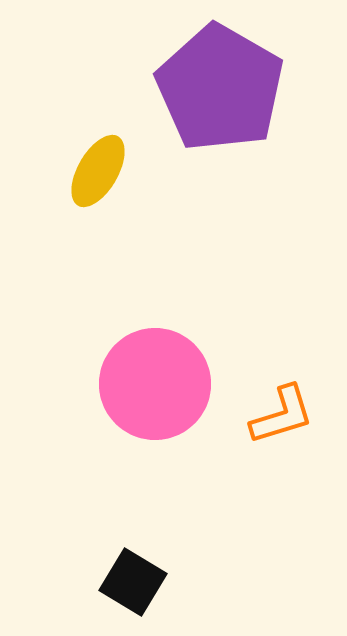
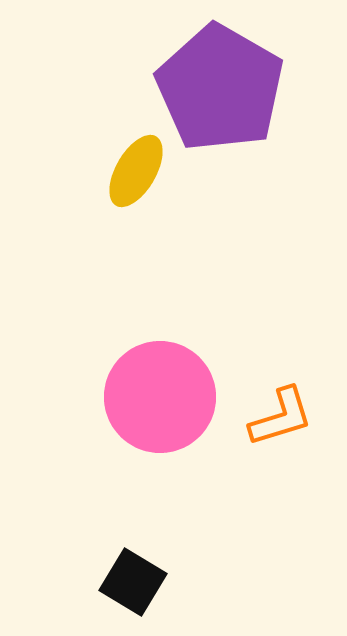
yellow ellipse: moved 38 px right
pink circle: moved 5 px right, 13 px down
orange L-shape: moved 1 px left, 2 px down
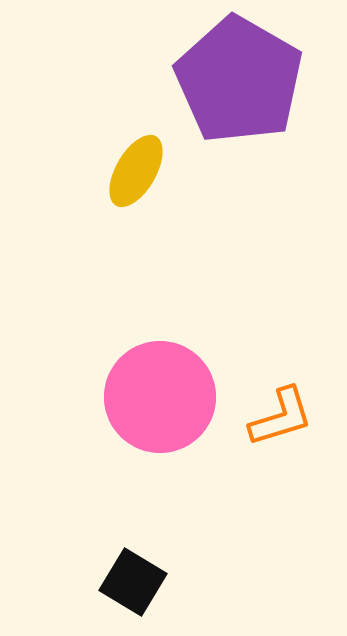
purple pentagon: moved 19 px right, 8 px up
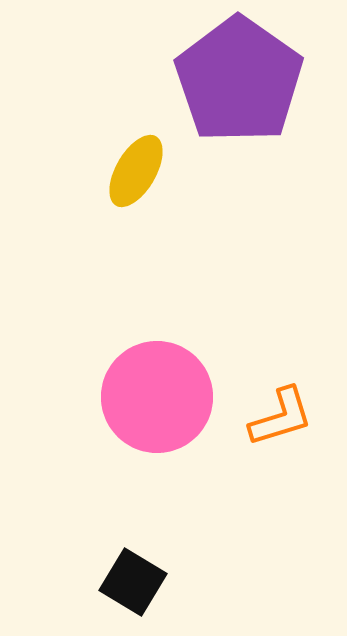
purple pentagon: rotated 5 degrees clockwise
pink circle: moved 3 px left
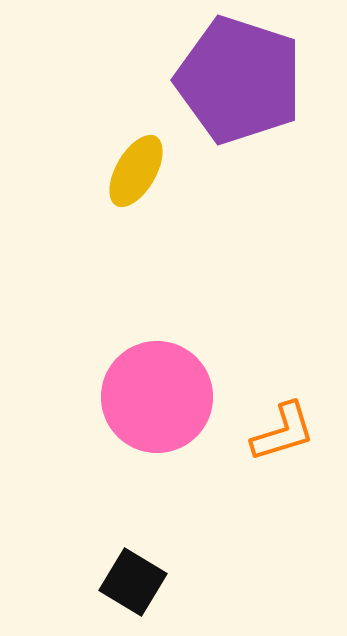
purple pentagon: rotated 17 degrees counterclockwise
orange L-shape: moved 2 px right, 15 px down
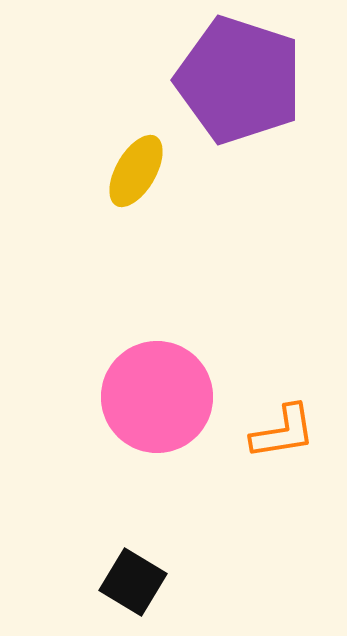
orange L-shape: rotated 8 degrees clockwise
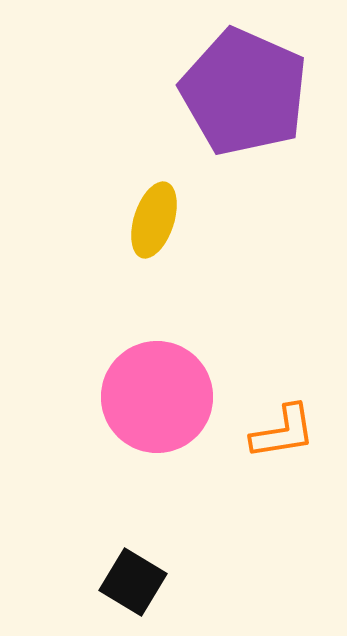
purple pentagon: moved 5 px right, 12 px down; rotated 6 degrees clockwise
yellow ellipse: moved 18 px right, 49 px down; rotated 12 degrees counterclockwise
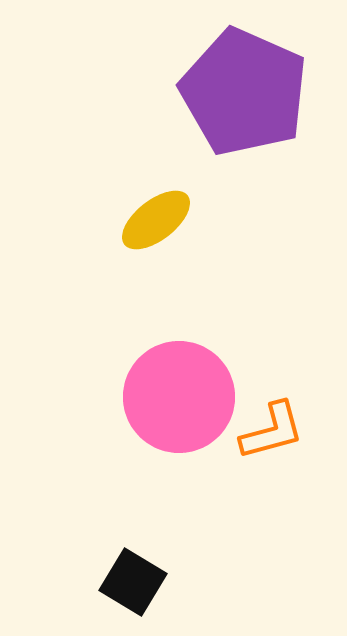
yellow ellipse: moved 2 px right; rotated 34 degrees clockwise
pink circle: moved 22 px right
orange L-shape: moved 11 px left, 1 px up; rotated 6 degrees counterclockwise
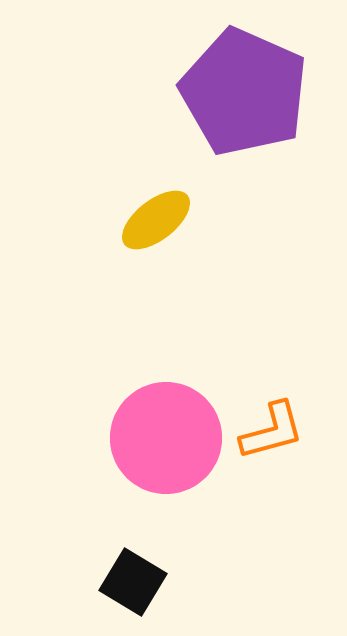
pink circle: moved 13 px left, 41 px down
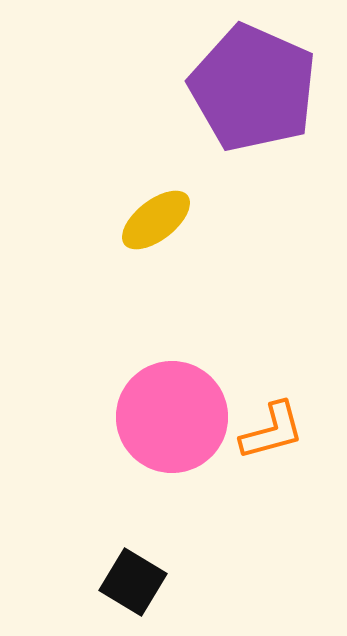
purple pentagon: moved 9 px right, 4 px up
pink circle: moved 6 px right, 21 px up
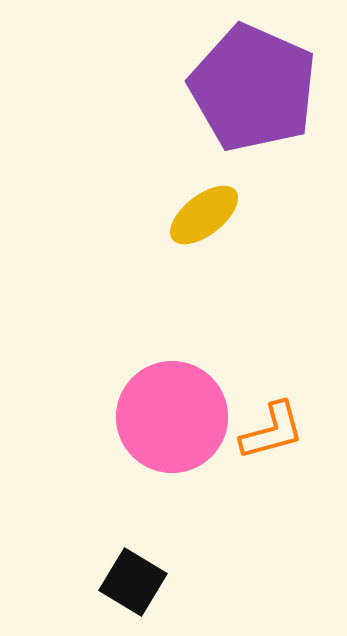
yellow ellipse: moved 48 px right, 5 px up
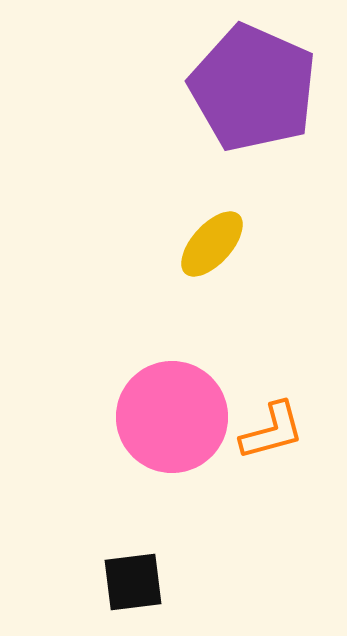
yellow ellipse: moved 8 px right, 29 px down; rotated 10 degrees counterclockwise
black square: rotated 38 degrees counterclockwise
